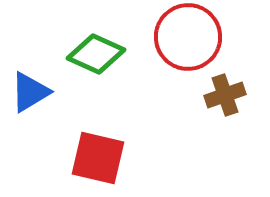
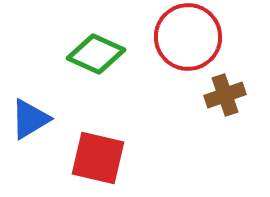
blue triangle: moved 27 px down
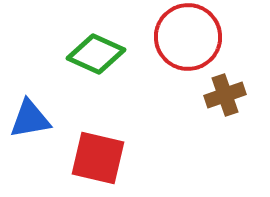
blue triangle: rotated 21 degrees clockwise
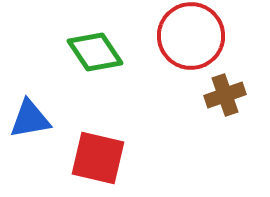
red circle: moved 3 px right, 1 px up
green diamond: moved 1 px left, 2 px up; rotated 32 degrees clockwise
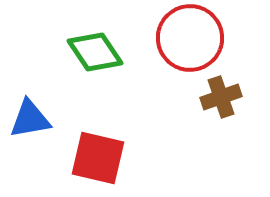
red circle: moved 1 px left, 2 px down
brown cross: moved 4 px left, 2 px down
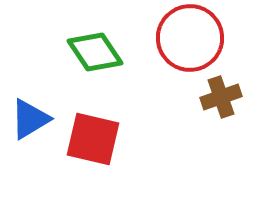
blue triangle: rotated 21 degrees counterclockwise
red square: moved 5 px left, 19 px up
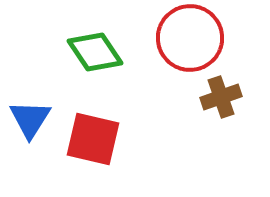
blue triangle: rotated 27 degrees counterclockwise
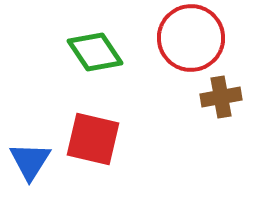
red circle: moved 1 px right
brown cross: rotated 9 degrees clockwise
blue triangle: moved 42 px down
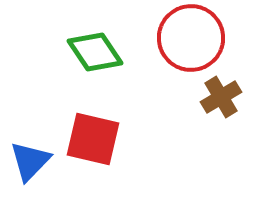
brown cross: rotated 21 degrees counterclockwise
blue triangle: rotated 12 degrees clockwise
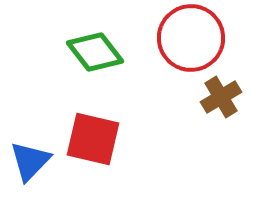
green diamond: rotated 4 degrees counterclockwise
